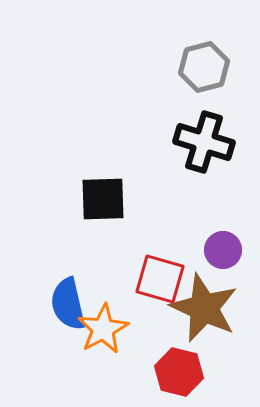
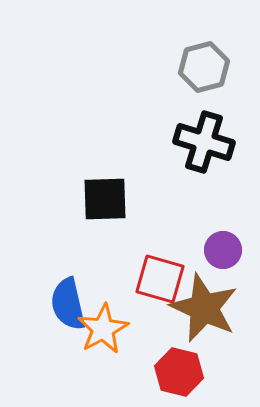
black square: moved 2 px right
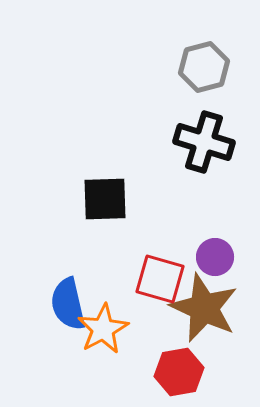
purple circle: moved 8 px left, 7 px down
red hexagon: rotated 24 degrees counterclockwise
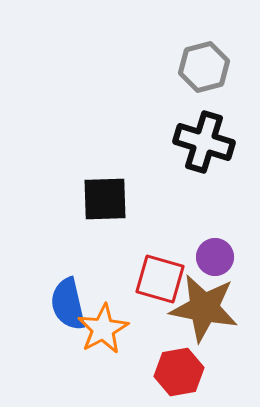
brown star: rotated 14 degrees counterclockwise
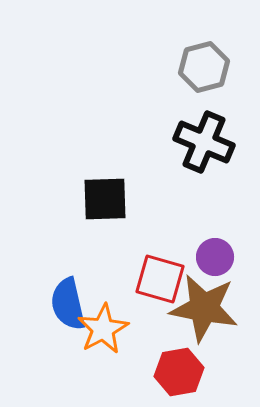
black cross: rotated 6 degrees clockwise
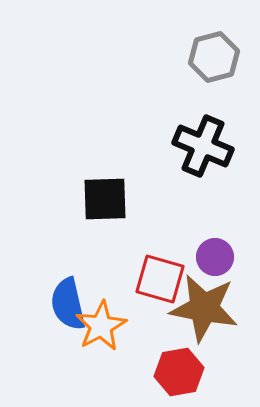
gray hexagon: moved 10 px right, 10 px up
black cross: moved 1 px left, 4 px down
orange star: moved 2 px left, 3 px up
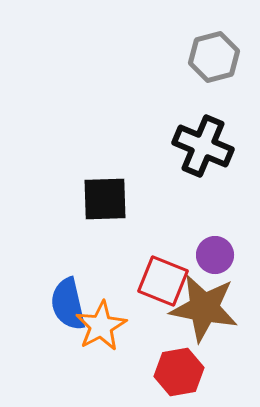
purple circle: moved 2 px up
red square: moved 3 px right, 2 px down; rotated 6 degrees clockwise
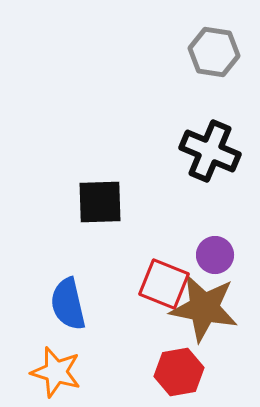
gray hexagon: moved 5 px up; rotated 24 degrees clockwise
black cross: moved 7 px right, 5 px down
black square: moved 5 px left, 3 px down
red square: moved 1 px right, 3 px down
orange star: moved 45 px left, 46 px down; rotated 27 degrees counterclockwise
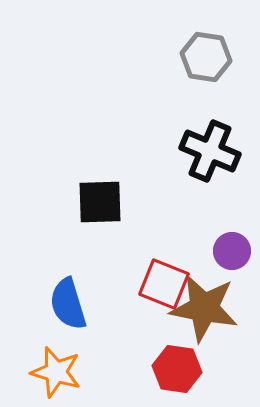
gray hexagon: moved 8 px left, 5 px down
purple circle: moved 17 px right, 4 px up
blue semicircle: rotated 4 degrees counterclockwise
red hexagon: moved 2 px left, 3 px up; rotated 18 degrees clockwise
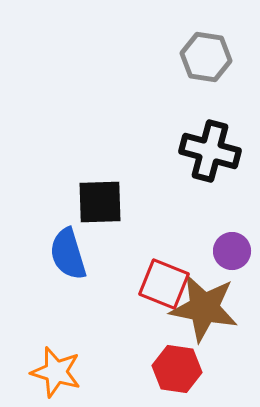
black cross: rotated 8 degrees counterclockwise
blue semicircle: moved 50 px up
